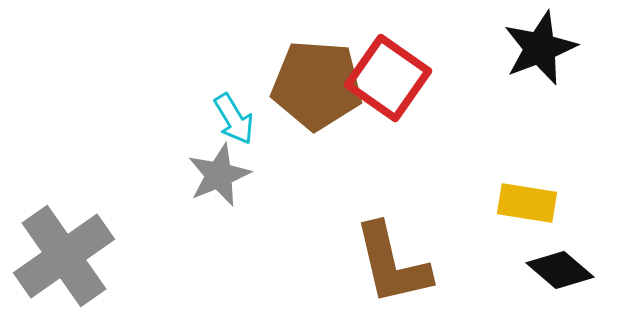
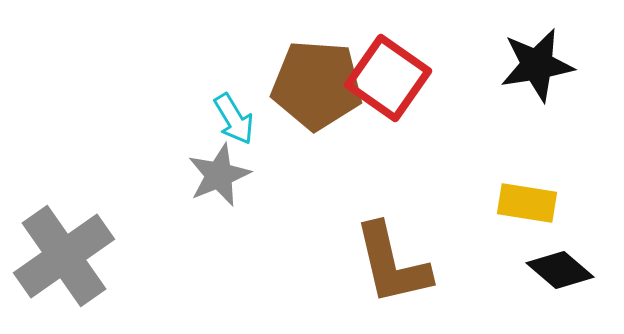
black star: moved 3 px left, 17 px down; rotated 12 degrees clockwise
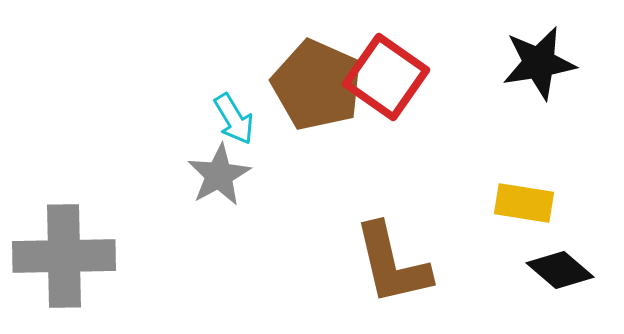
black star: moved 2 px right, 2 px up
red square: moved 2 px left, 1 px up
brown pentagon: rotated 20 degrees clockwise
gray star: rotated 6 degrees counterclockwise
yellow rectangle: moved 3 px left
gray cross: rotated 34 degrees clockwise
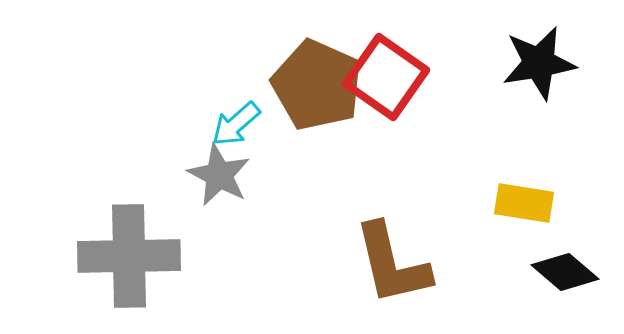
cyan arrow: moved 2 px right, 5 px down; rotated 80 degrees clockwise
gray star: rotated 16 degrees counterclockwise
gray cross: moved 65 px right
black diamond: moved 5 px right, 2 px down
